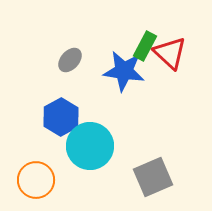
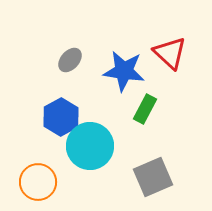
green rectangle: moved 63 px down
orange circle: moved 2 px right, 2 px down
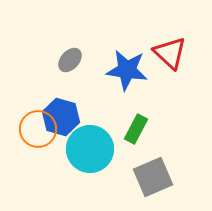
blue star: moved 3 px right, 1 px up
green rectangle: moved 9 px left, 20 px down
blue hexagon: rotated 15 degrees counterclockwise
cyan circle: moved 3 px down
orange circle: moved 53 px up
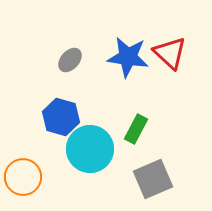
blue star: moved 1 px right, 13 px up
orange circle: moved 15 px left, 48 px down
gray square: moved 2 px down
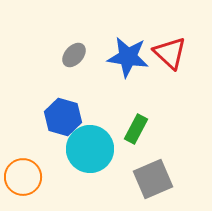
gray ellipse: moved 4 px right, 5 px up
blue hexagon: moved 2 px right
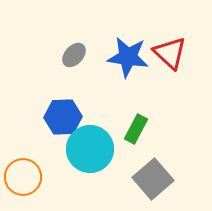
blue hexagon: rotated 18 degrees counterclockwise
gray square: rotated 18 degrees counterclockwise
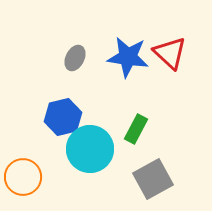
gray ellipse: moved 1 px right, 3 px down; rotated 15 degrees counterclockwise
blue hexagon: rotated 12 degrees counterclockwise
gray square: rotated 12 degrees clockwise
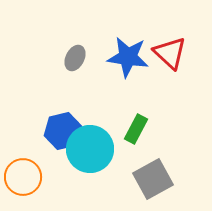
blue hexagon: moved 14 px down
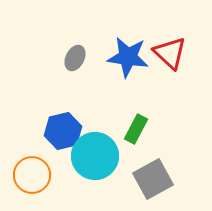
cyan circle: moved 5 px right, 7 px down
orange circle: moved 9 px right, 2 px up
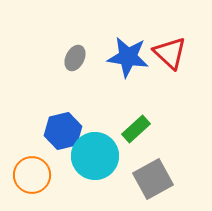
green rectangle: rotated 20 degrees clockwise
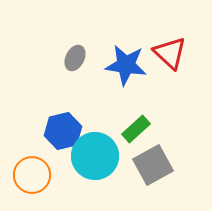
blue star: moved 2 px left, 8 px down
gray square: moved 14 px up
